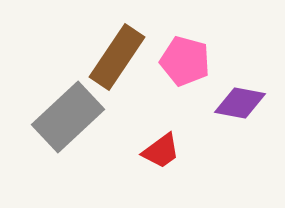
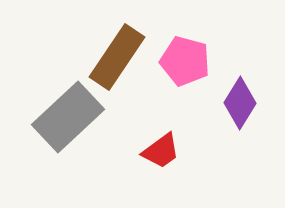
purple diamond: rotated 69 degrees counterclockwise
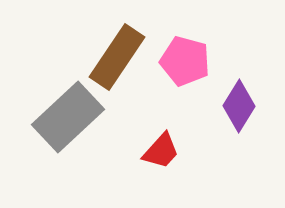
purple diamond: moved 1 px left, 3 px down
red trapezoid: rotated 12 degrees counterclockwise
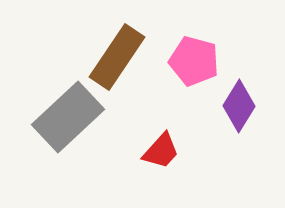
pink pentagon: moved 9 px right
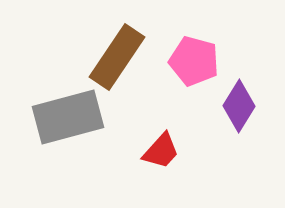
gray rectangle: rotated 28 degrees clockwise
